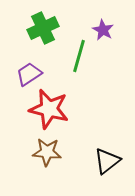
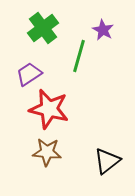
green cross: rotated 12 degrees counterclockwise
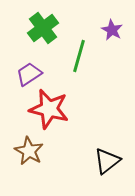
purple star: moved 9 px right
brown star: moved 18 px left, 1 px up; rotated 24 degrees clockwise
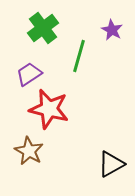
black triangle: moved 4 px right, 3 px down; rotated 8 degrees clockwise
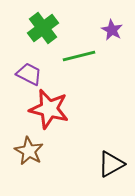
green line: rotated 60 degrees clockwise
purple trapezoid: rotated 60 degrees clockwise
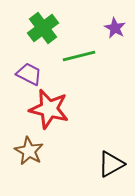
purple star: moved 3 px right, 2 px up
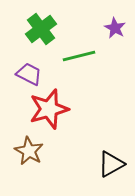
green cross: moved 2 px left, 1 px down
red star: rotated 30 degrees counterclockwise
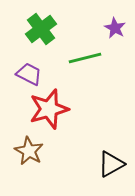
green line: moved 6 px right, 2 px down
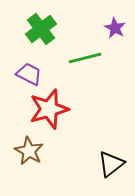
black triangle: rotated 8 degrees counterclockwise
